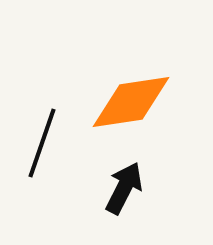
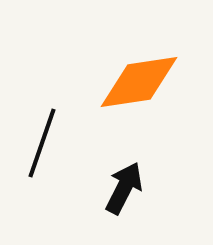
orange diamond: moved 8 px right, 20 px up
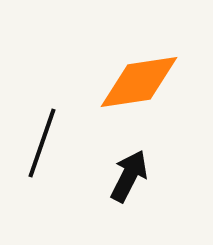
black arrow: moved 5 px right, 12 px up
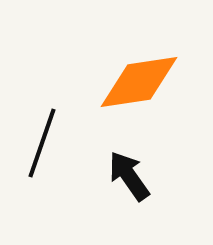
black arrow: rotated 62 degrees counterclockwise
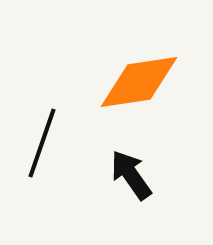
black arrow: moved 2 px right, 1 px up
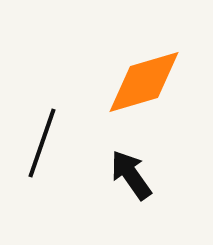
orange diamond: moved 5 px right; rotated 8 degrees counterclockwise
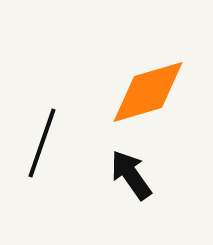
orange diamond: moved 4 px right, 10 px down
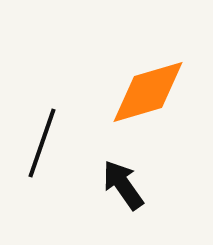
black arrow: moved 8 px left, 10 px down
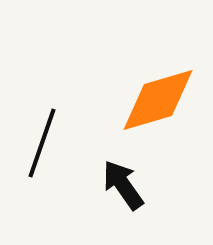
orange diamond: moved 10 px right, 8 px down
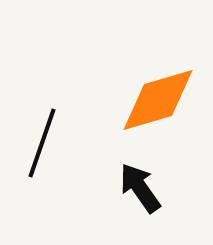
black arrow: moved 17 px right, 3 px down
